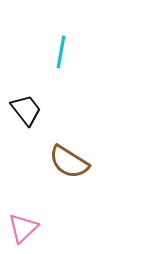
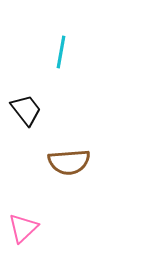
brown semicircle: rotated 36 degrees counterclockwise
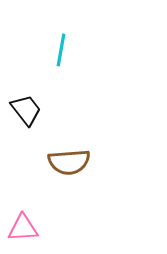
cyan line: moved 2 px up
pink triangle: rotated 40 degrees clockwise
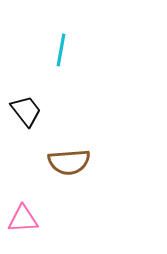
black trapezoid: moved 1 px down
pink triangle: moved 9 px up
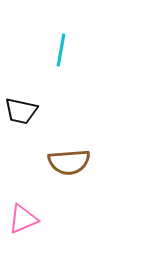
black trapezoid: moved 5 px left; rotated 140 degrees clockwise
pink triangle: rotated 20 degrees counterclockwise
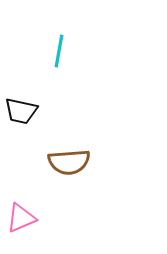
cyan line: moved 2 px left, 1 px down
pink triangle: moved 2 px left, 1 px up
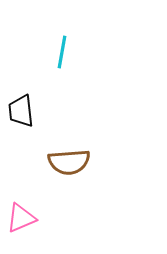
cyan line: moved 3 px right, 1 px down
black trapezoid: rotated 72 degrees clockwise
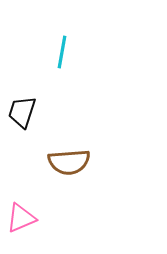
black trapezoid: moved 1 px right, 1 px down; rotated 24 degrees clockwise
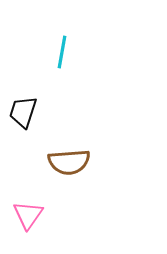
black trapezoid: moved 1 px right
pink triangle: moved 7 px right, 3 px up; rotated 32 degrees counterclockwise
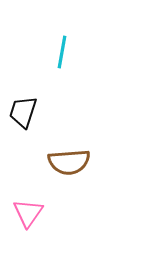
pink triangle: moved 2 px up
